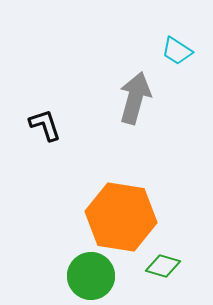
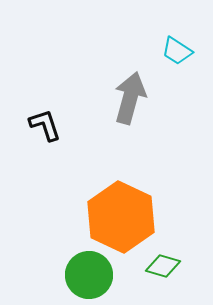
gray arrow: moved 5 px left
orange hexagon: rotated 16 degrees clockwise
green circle: moved 2 px left, 1 px up
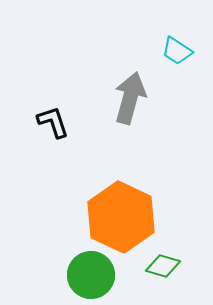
black L-shape: moved 8 px right, 3 px up
green circle: moved 2 px right
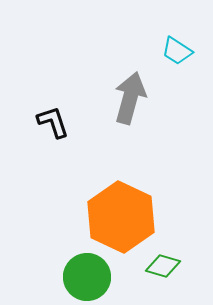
green circle: moved 4 px left, 2 px down
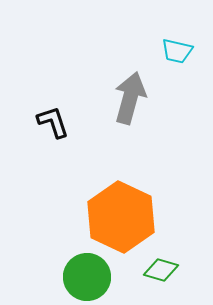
cyan trapezoid: rotated 20 degrees counterclockwise
green diamond: moved 2 px left, 4 px down
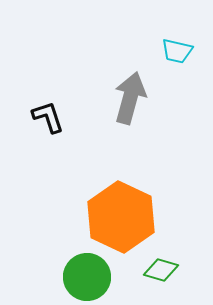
black L-shape: moved 5 px left, 5 px up
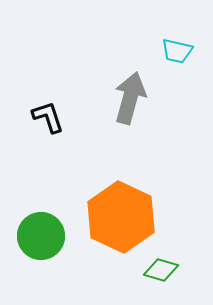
green circle: moved 46 px left, 41 px up
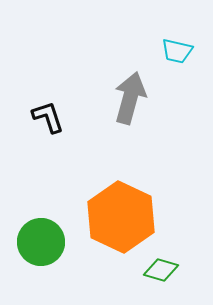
green circle: moved 6 px down
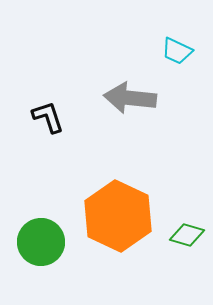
cyan trapezoid: rotated 12 degrees clockwise
gray arrow: rotated 99 degrees counterclockwise
orange hexagon: moved 3 px left, 1 px up
green diamond: moved 26 px right, 35 px up
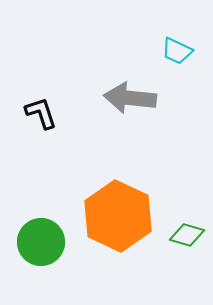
black L-shape: moved 7 px left, 4 px up
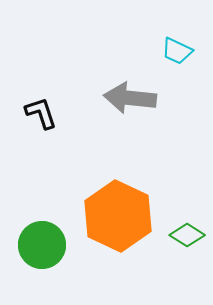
green diamond: rotated 16 degrees clockwise
green circle: moved 1 px right, 3 px down
